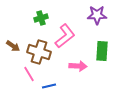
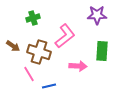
green cross: moved 8 px left
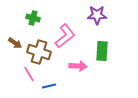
green cross: rotated 32 degrees clockwise
brown arrow: moved 2 px right, 3 px up
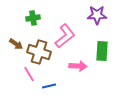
green cross: rotated 24 degrees counterclockwise
brown arrow: moved 1 px right, 1 px down
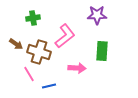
pink arrow: moved 1 px left, 2 px down
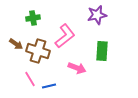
purple star: rotated 12 degrees counterclockwise
brown cross: moved 1 px left, 1 px up
pink arrow: rotated 18 degrees clockwise
pink line: moved 1 px right, 5 px down
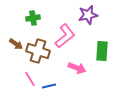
purple star: moved 9 px left
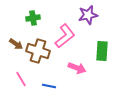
pink line: moved 9 px left
blue line: rotated 24 degrees clockwise
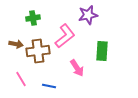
brown arrow: rotated 24 degrees counterclockwise
brown cross: rotated 25 degrees counterclockwise
pink arrow: rotated 36 degrees clockwise
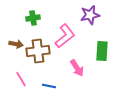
purple star: moved 2 px right
